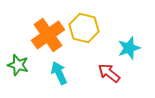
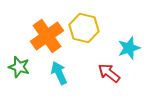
orange cross: moved 1 px left, 1 px down
green star: moved 1 px right, 2 px down
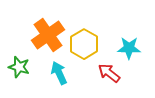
yellow hexagon: moved 16 px down; rotated 16 degrees clockwise
orange cross: moved 1 px right, 1 px up
cyan star: rotated 20 degrees clockwise
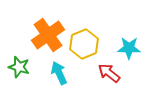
yellow hexagon: rotated 8 degrees clockwise
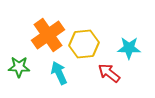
yellow hexagon: rotated 16 degrees clockwise
green star: rotated 15 degrees counterclockwise
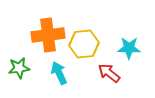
orange cross: rotated 28 degrees clockwise
green star: moved 1 px down; rotated 10 degrees counterclockwise
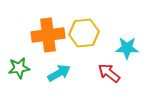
yellow hexagon: moved 11 px up
cyan star: moved 2 px left
cyan arrow: rotated 85 degrees clockwise
